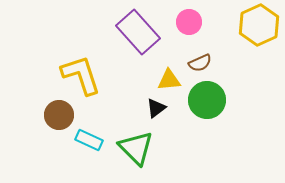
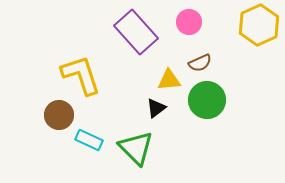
purple rectangle: moved 2 px left
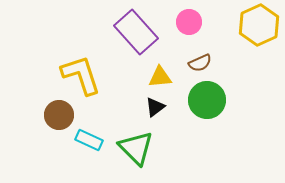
yellow triangle: moved 9 px left, 3 px up
black triangle: moved 1 px left, 1 px up
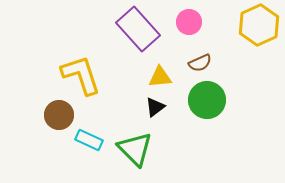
purple rectangle: moved 2 px right, 3 px up
green triangle: moved 1 px left, 1 px down
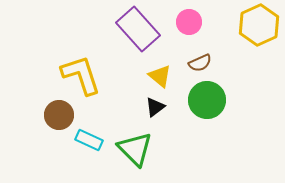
yellow triangle: moved 1 px up; rotated 45 degrees clockwise
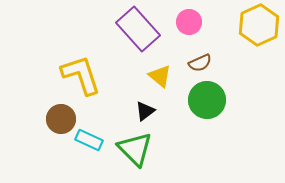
black triangle: moved 10 px left, 4 px down
brown circle: moved 2 px right, 4 px down
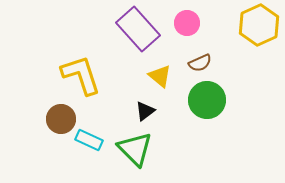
pink circle: moved 2 px left, 1 px down
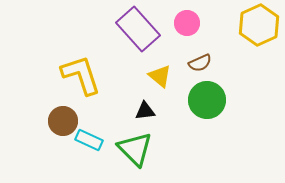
black triangle: rotated 30 degrees clockwise
brown circle: moved 2 px right, 2 px down
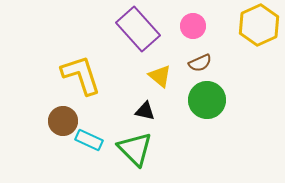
pink circle: moved 6 px right, 3 px down
black triangle: rotated 20 degrees clockwise
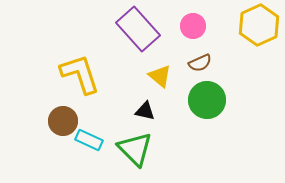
yellow L-shape: moved 1 px left, 1 px up
